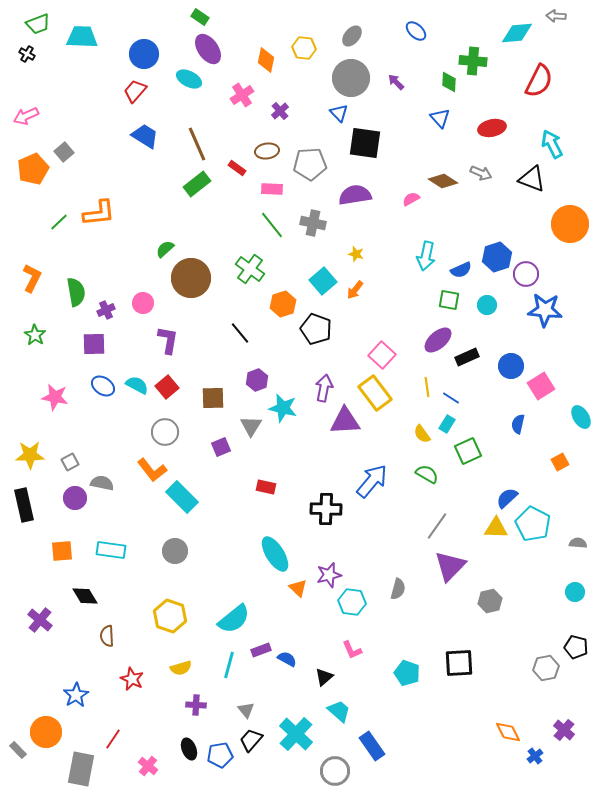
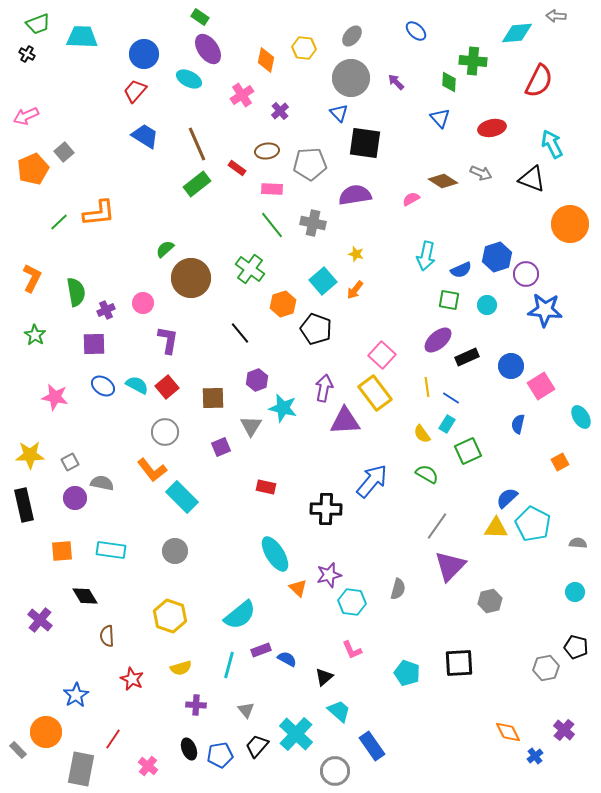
cyan semicircle at (234, 619): moved 6 px right, 4 px up
black trapezoid at (251, 740): moved 6 px right, 6 px down
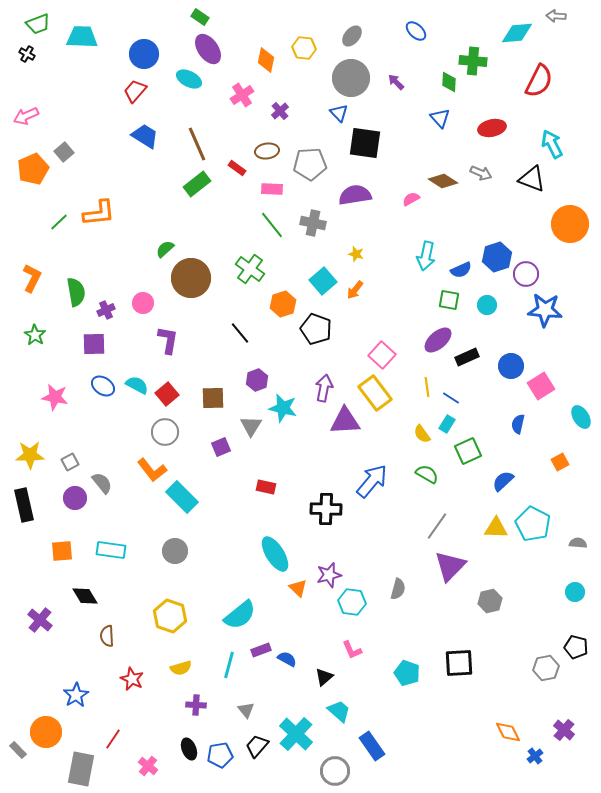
red square at (167, 387): moved 7 px down
gray semicircle at (102, 483): rotated 40 degrees clockwise
blue semicircle at (507, 498): moved 4 px left, 17 px up
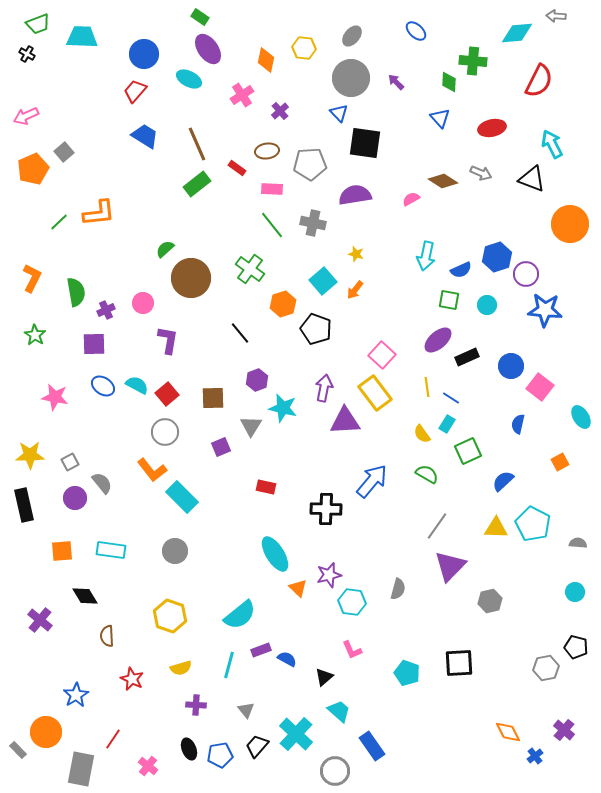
pink square at (541, 386): moved 1 px left, 1 px down; rotated 20 degrees counterclockwise
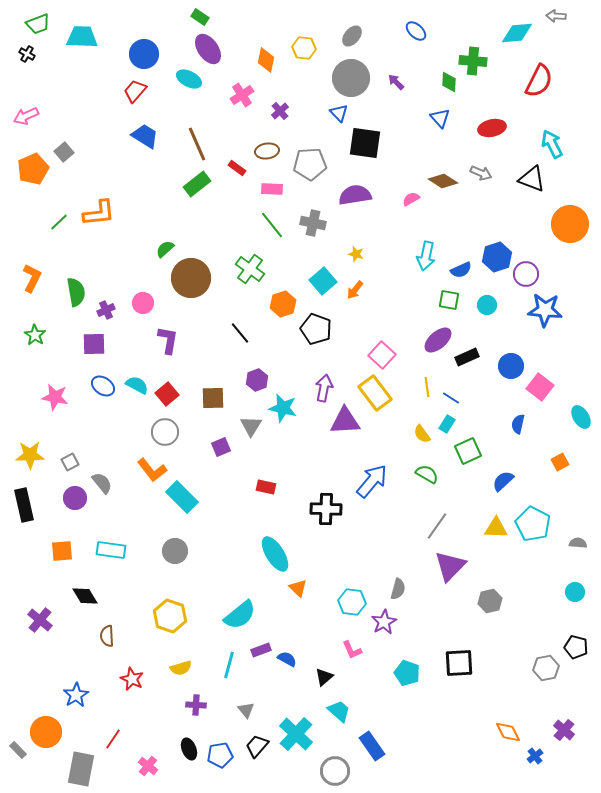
purple star at (329, 575): moved 55 px right, 47 px down; rotated 15 degrees counterclockwise
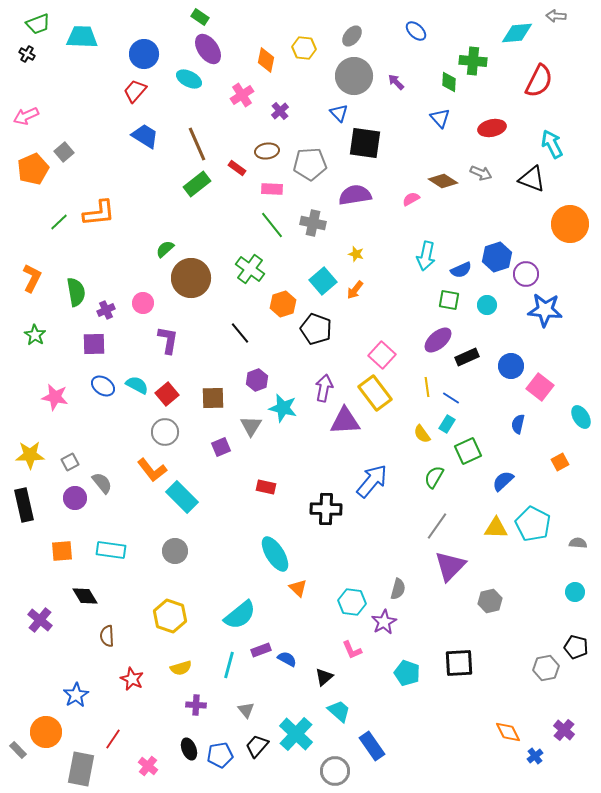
gray circle at (351, 78): moved 3 px right, 2 px up
green semicircle at (427, 474): moved 7 px right, 3 px down; rotated 90 degrees counterclockwise
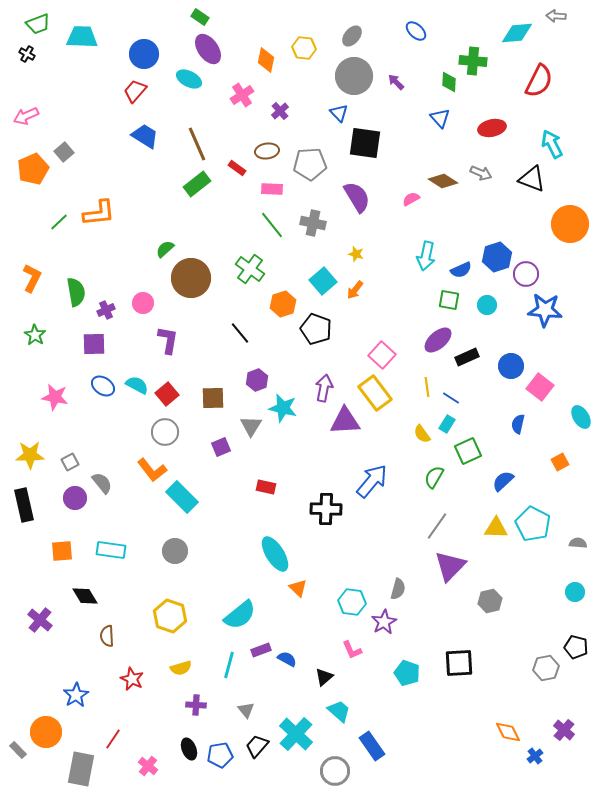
purple semicircle at (355, 195): moved 2 px right, 2 px down; rotated 68 degrees clockwise
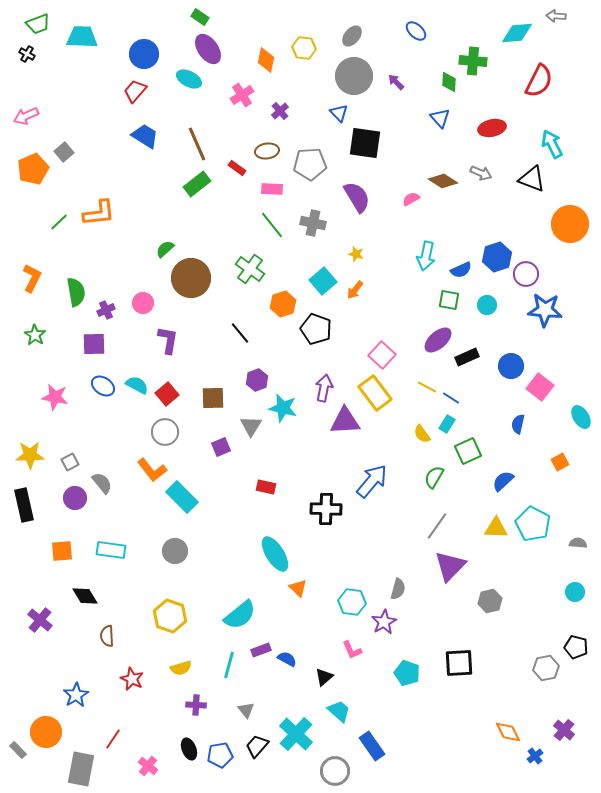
yellow line at (427, 387): rotated 54 degrees counterclockwise
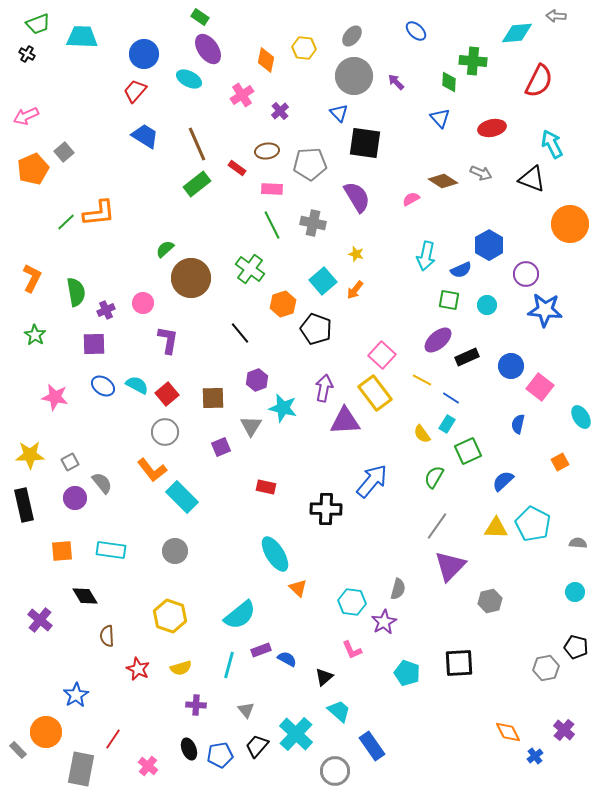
green line at (59, 222): moved 7 px right
green line at (272, 225): rotated 12 degrees clockwise
blue hexagon at (497, 257): moved 8 px left, 12 px up; rotated 12 degrees counterclockwise
yellow line at (427, 387): moved 5 px left, 7 px up
red star at (132, 679): moved 6 px right, 10 px up
